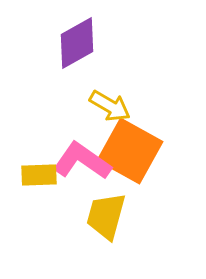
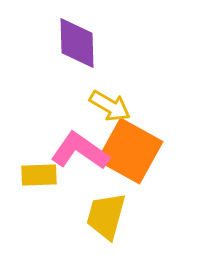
purple diamond: rotated 62 degrees counterclockwise
pink L-shape: moved 2 px left, 10 px up
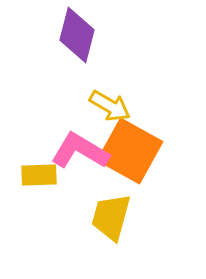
purple diamond: moved 8 px up; rotated 16 degrees clockwise
pink L-shape: rotated 4 degrees counterclockwise
yellow trapezoid: moved 5 px right, 1 px down
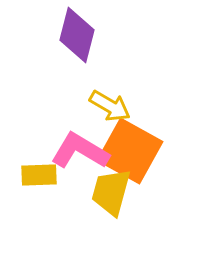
yellow trapezoid: moved 25 px up
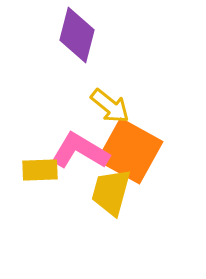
yellow arrow: rotated 9 degrees clockwise
yellow rectangle: moved 1 px right, 5 px up
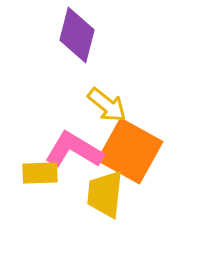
yellow arrow: moved 3 px left, 1 px up
pink L-shape: moved 6 px left, 1 px up
yellow rectangle: moved 3 px down
yellow trapezoid: moved 6 px left, 2 px down; rotated 9 degrees counterclockwise
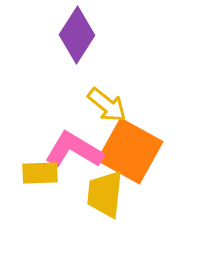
purple diamond: rotated 18 degrees clockwise
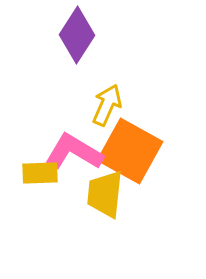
yellow arrow: rotated 105 degrees counterclockwise
pink L-shape: moved 2 px down
